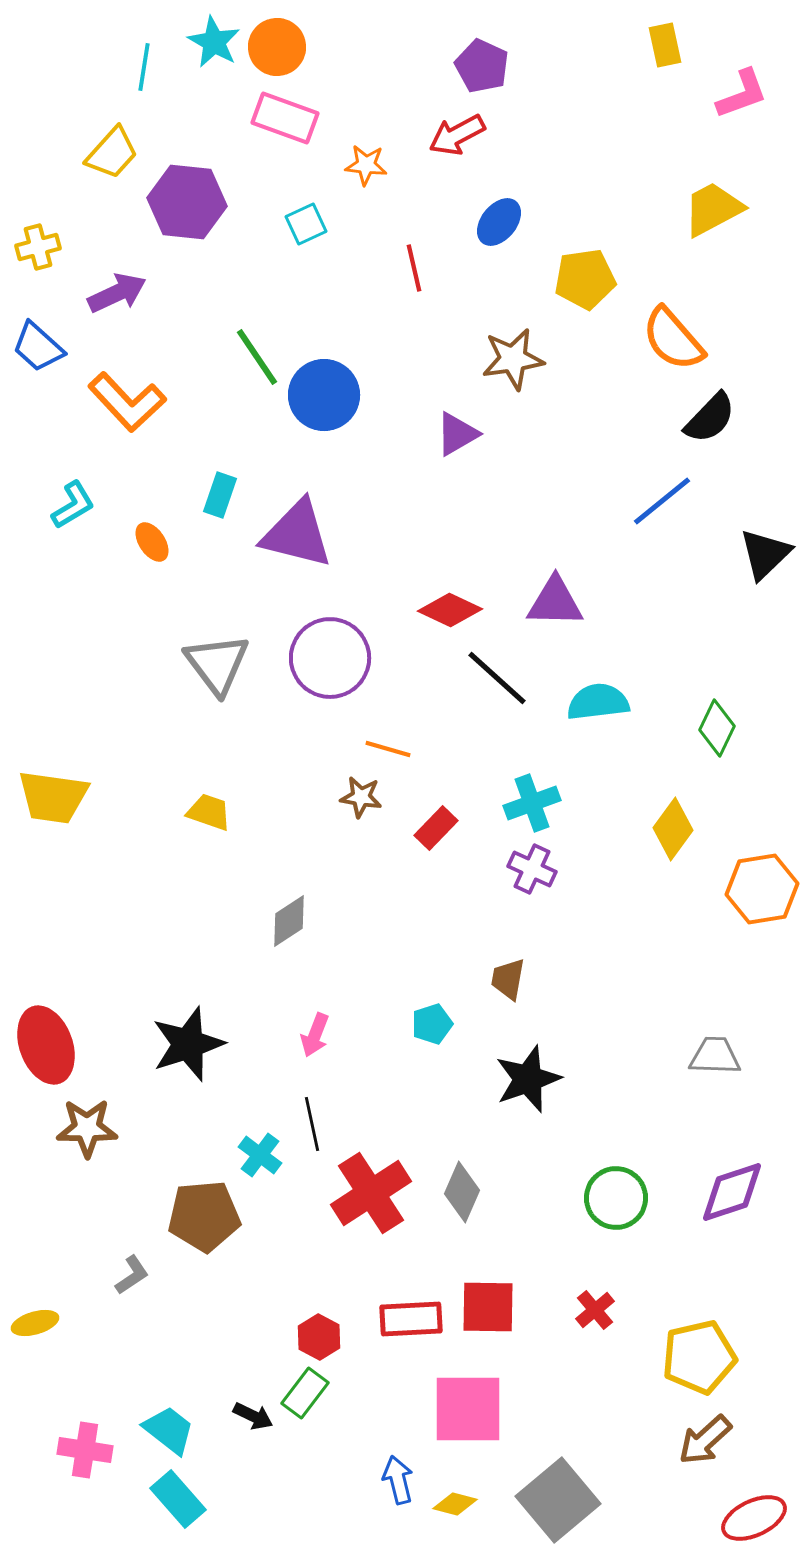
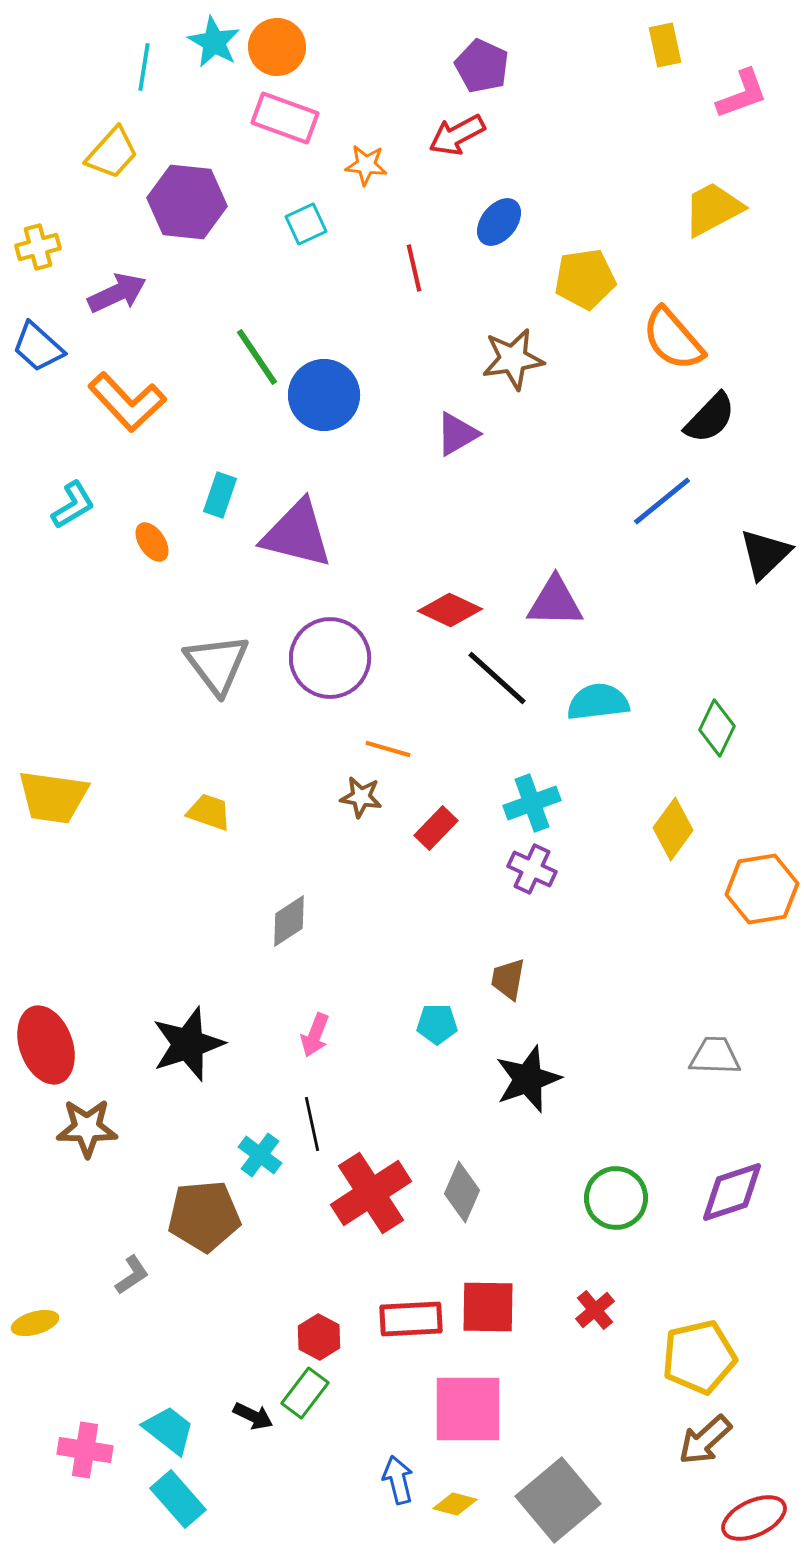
cyan pentagon at (432, 1024): moved 5 px right; rotated 18 degrees clockwise
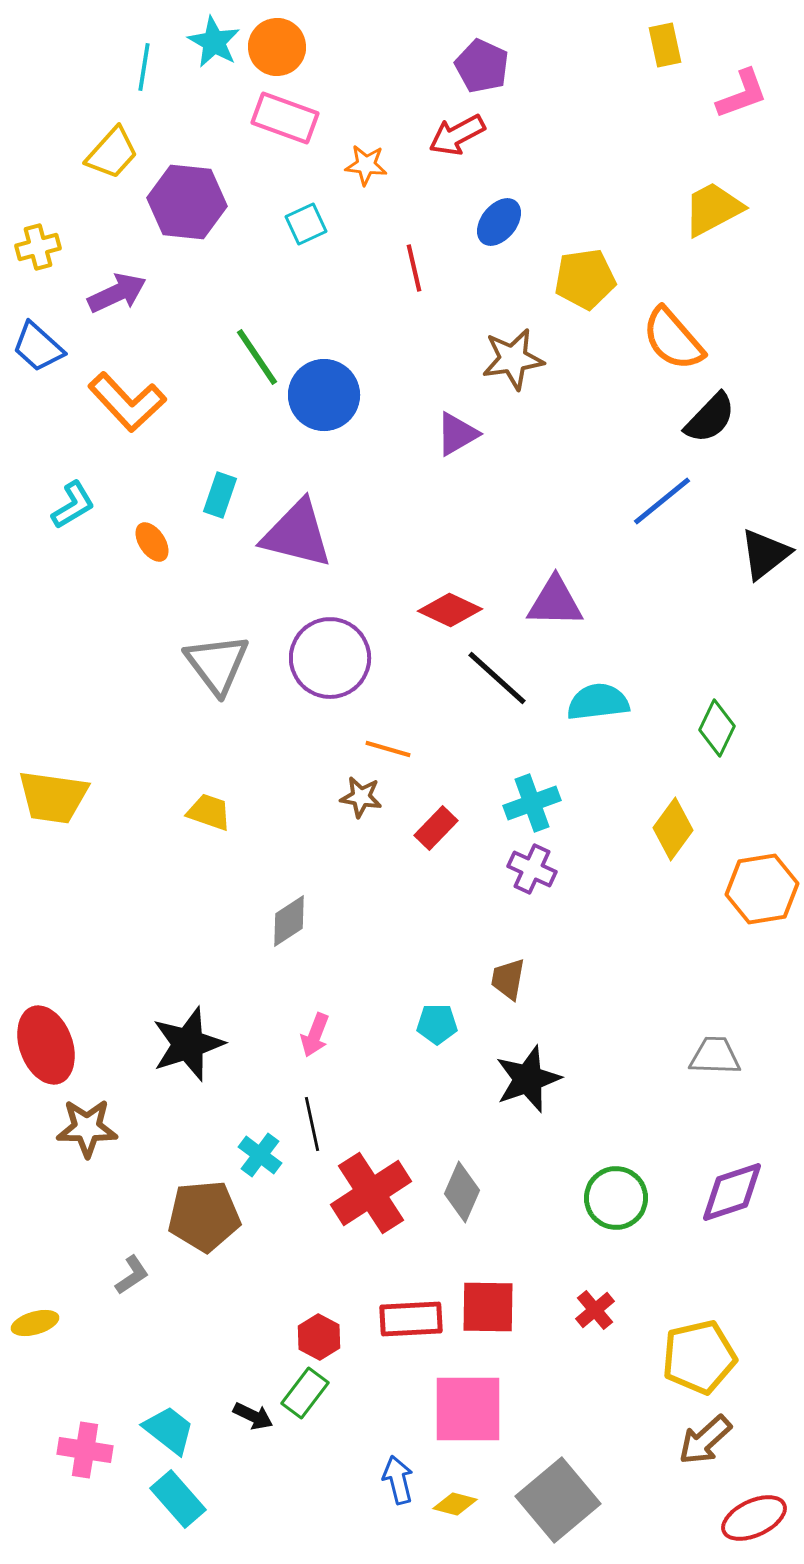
black triangle at (765, 554): rotated 6 degrees clockwise
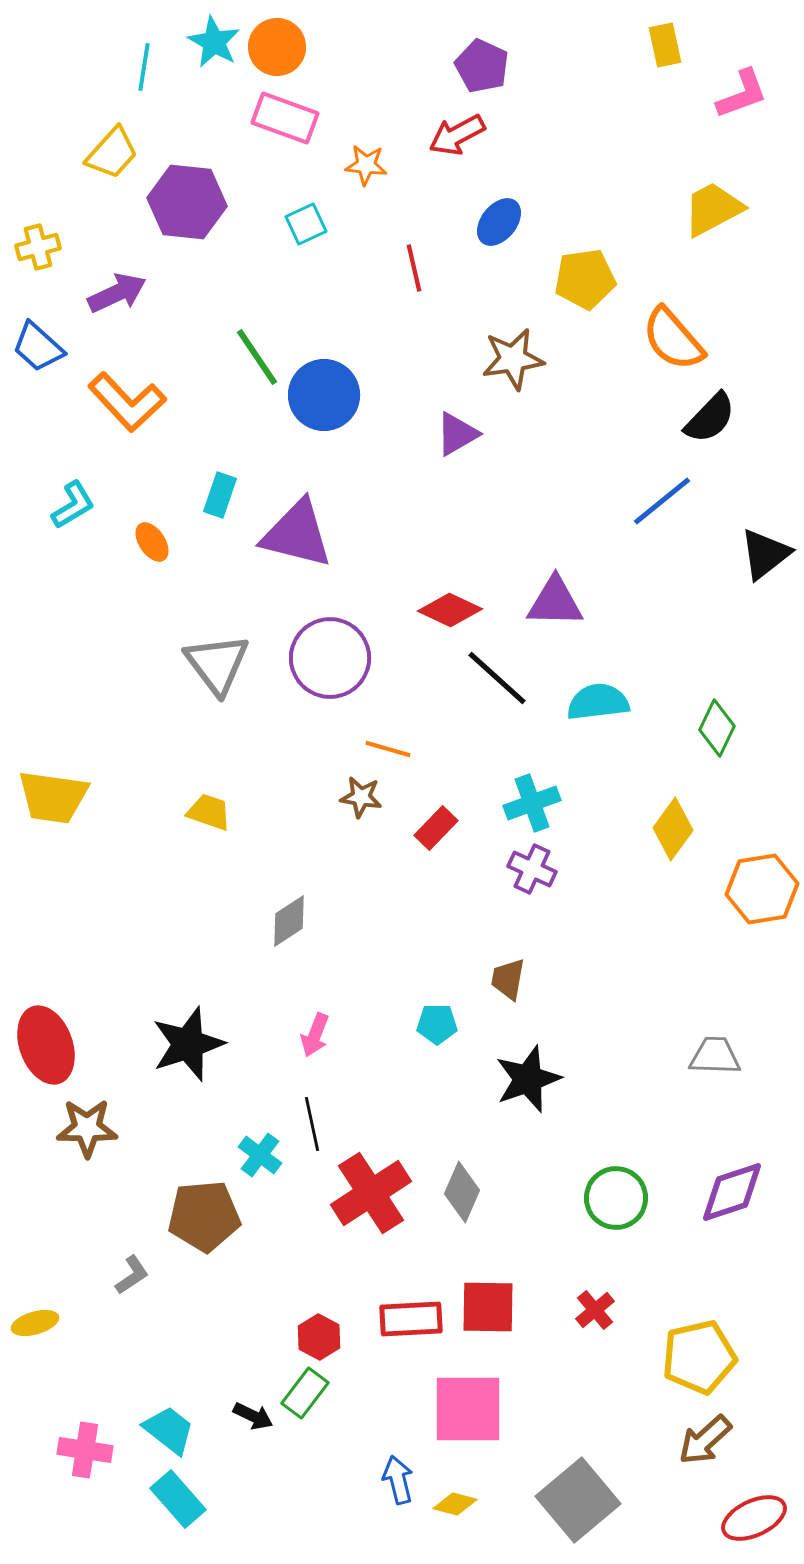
gray square at (558, 1500): moved 20 px right
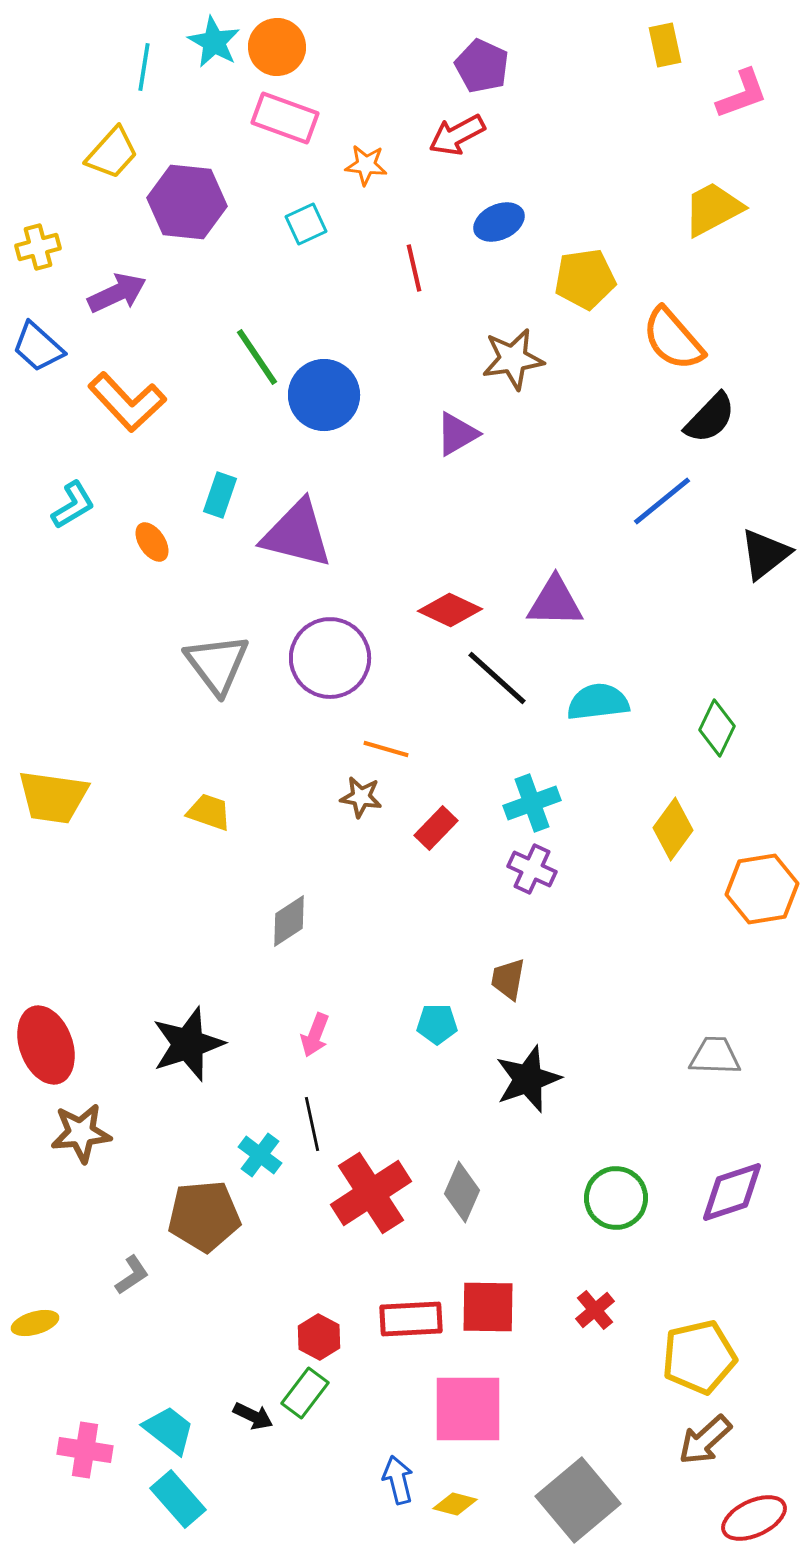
blue ellipse at (499, 222): rotated 27 degrees clockwise
orange line at (388, 749): moved 2 px left
brown star at (87, 1128): moved 6 px left, 5 px down; rotated 6 degrees counterclockwise
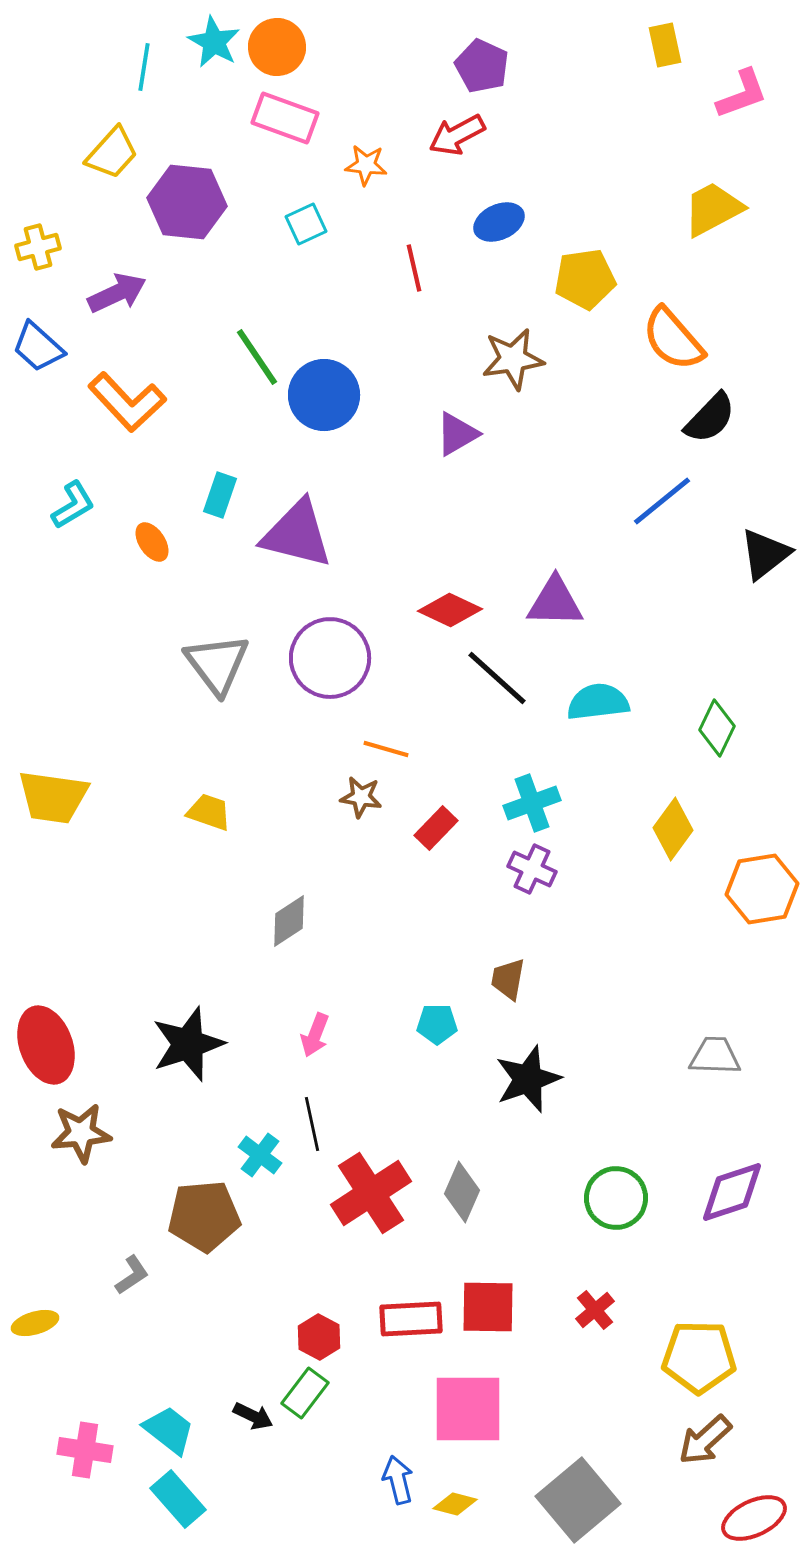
yellow pentagon at (699, 1357): rotated 14 degrees clockwise
